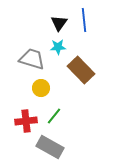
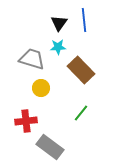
green line: moved 27 px right, 3 px up
gray rectangle: rotated 8 degrees clockwise
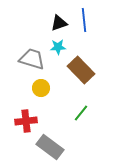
black triangle: rotated 36 degrees clockwise
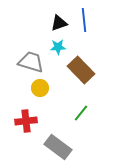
gray trapezoid: moved 1 px left, 3 px down
yellow circle: moved 1 px left
gray rectangle: moved 8 px right
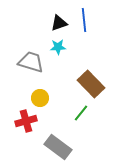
brown rectangle: moved 10 px right, 14 px down
yellow circle: moved 10 px down
red cross: rotated 10 degrees counterclockwise
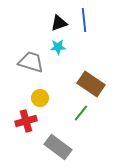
brown rectangle: rotated 12 degrees counterclockwise
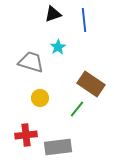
black triangle: moved 6 px left, 9 px up
cyan star: rotated 28 degrees counterclockwise
green line: moved 4 px left, 4 px up
red cross: moved 14 px down; rotated 10 degrees clockwise
gray rectangle: rotated 44 degrees counterclockwise
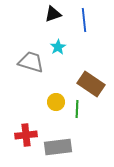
yellow circle: moved 16 px right, 4 px down
green line: rotated 36 degrees counterclockwise
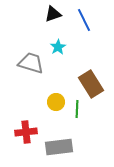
blue line: rotated 20 degrees counterclockwise
gray trapezoid: moved 1 px down
brown rectangle: rotated 24 degrees clockwise
red cross: moved 3 px up
gray rectangle: moved 1 px right
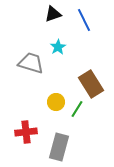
green line: rotated 30 degrees clockwise
gray rectangle: rotated 68 degrees counterclockwise
